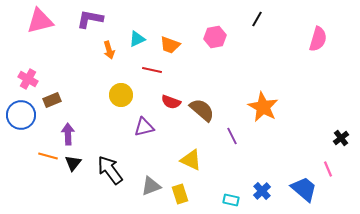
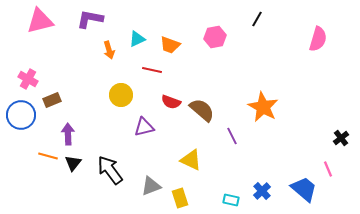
yellow rectangle: moved 4 px down
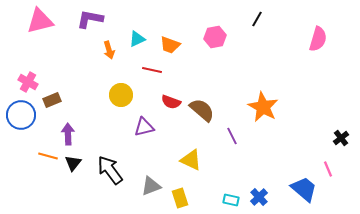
pink cross: moved 3 px down
blue cross: moved 3 px left, 6 px down
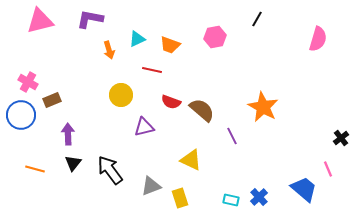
orange line: moved 13 px left, 13 px down
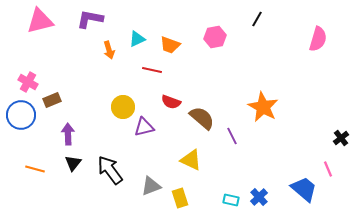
yellow circle: moved 2 px right, 12 px down
brown semicircle: moved 8 px down
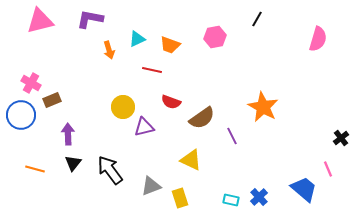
pink cross: moved 3 px right, 1 px down
brown semicircle: rotated 104 degrees clockwise
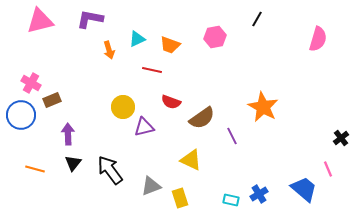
blue cross: moved 3 px up; rotated 12 degrees clockwise
